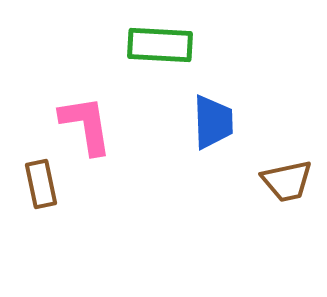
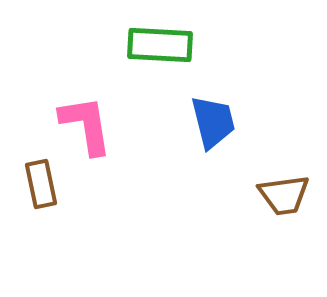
blue trapezoid: rotated 12 degrees counterclockwise
brown trapezoid: moved 3 px left, 14 px down; rotated 4 degrees clockwise
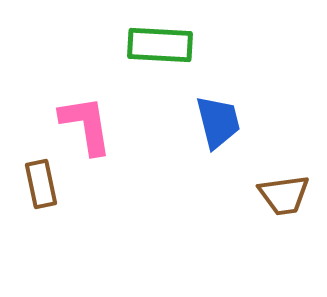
blue trapezoid: moved 5 px right
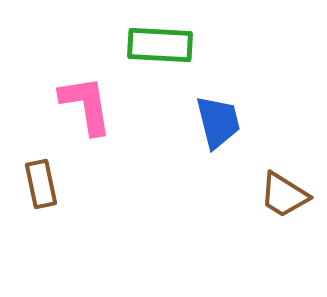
pink L-shape: moved 20 px up
brown trapezoid: rotated 40 degrees clockwise
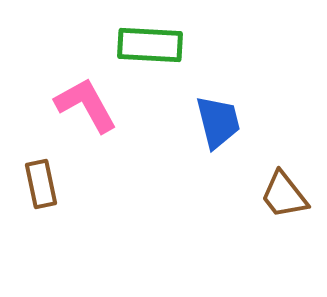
green rectangle: moved 10 px left
pink L-shape: rotated 20 degrees counterclockwise
brown trapezoid: rotated 20 degrees clockwise
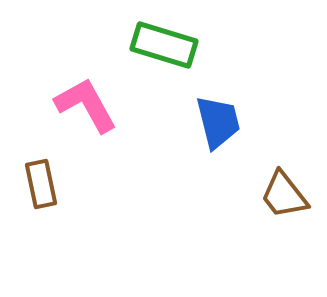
green rectangle: moved 14 px right; rotated 14 degrees clockwise
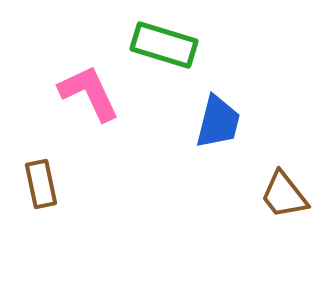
pink L-shape: moved 3 px right, 12 px up; rotated 4 degrees clockwise
blue trapezoid: rotated 28 degrees clockwise
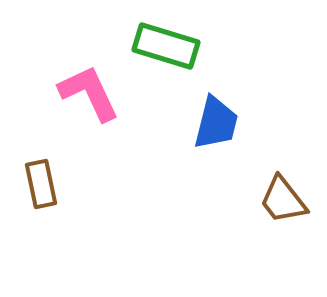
green rectangle: moved 2 px right, 1 px down
blue trapezoid: moved 2 px left, 1 px down
brown trapezoid: moved 1 px left, 5 px down
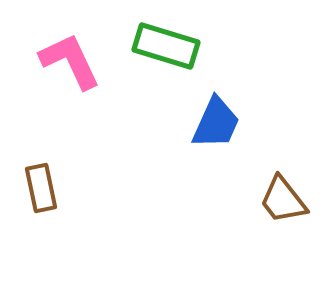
pink L-shape: moved 19 px left, 32 px up
blue trapezoid: rotated 10 degrees clockwise
brown rectangle: moved 4 px down
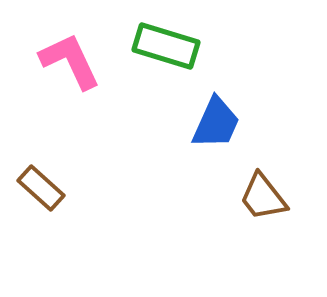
brown rectangle: rotated 36 degrees counterclockwise
brown trapezoid: moved 20 px left, 3 px up
